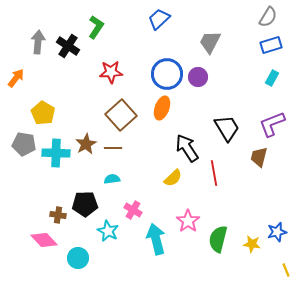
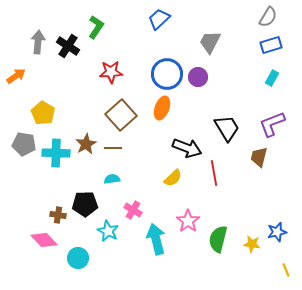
orange arrow: moved 2 px up; rotated 18 degrees clockwise
black arrow: rotated 144 degrees clockwise
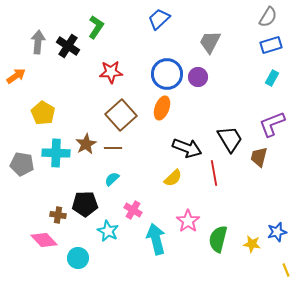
black trapezoid: moved 3 px right, 11 px down
gray pentagon: moved 2 px left, 20 px down
cyan semicircle: rotated 35 degrees counterclockwise
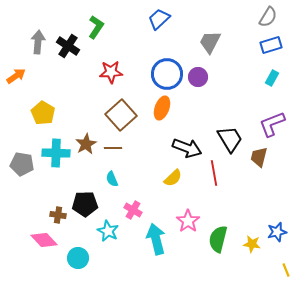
cyan semicircle: rotated 70 degrees counterclockwise
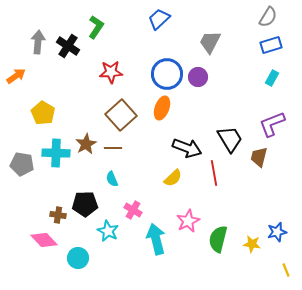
pink star: rotated 10 degrees clockwise
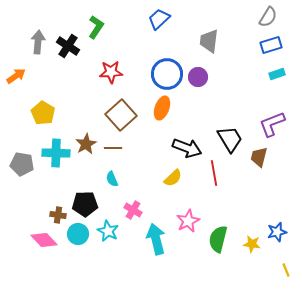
gray trapezoid: moved 1 px left, 1 px up; rotated 20 degrees counterclockwise
cyan rectangle: moved 5 px right, 4 px up; rotated 42 degrees clockwise
cyan circle: moved 24 px up
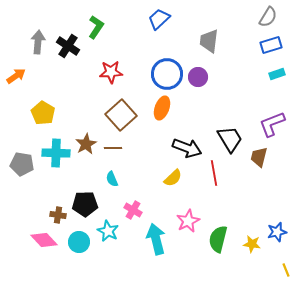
cyan circle: moved 1 px right, 8 px down
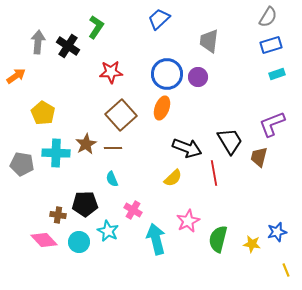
black trapezoid: moved 2 px down
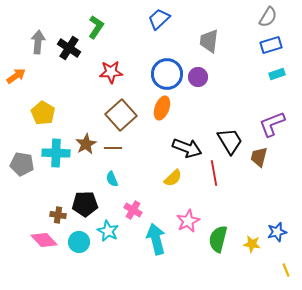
black cross: moved 1 px right, 2 px down
